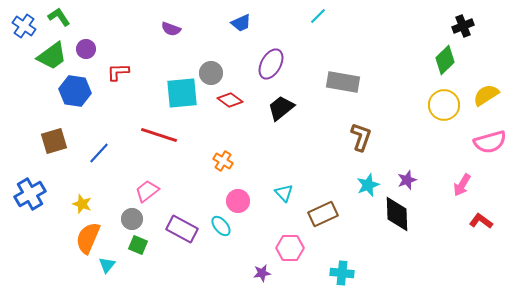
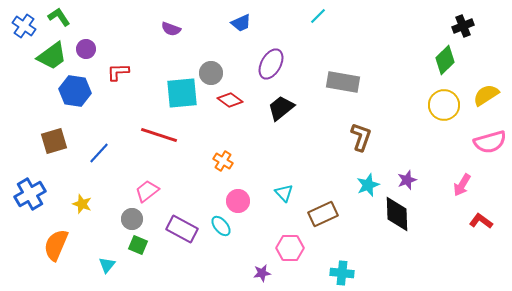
orange semicircle at (88, 238): moved 32 px left, 7 px down
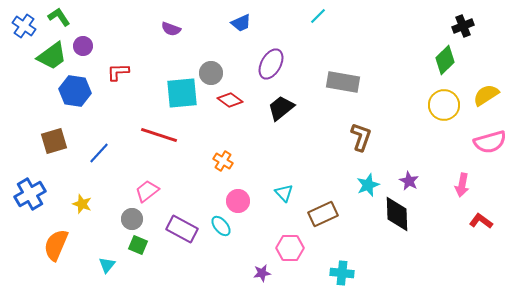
purple circle at (86, 49): moved 3 px left, 3 px up
purple star at (407, 180): moved 2 px right, 1 px down; rotated 24 degrees counterclockwise
pink arrow at (462, 185): rotated 20 degrees counterclockwise
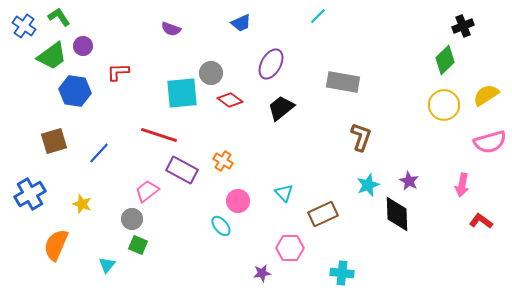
purple rectangle at (182, 229): moved 59 px up
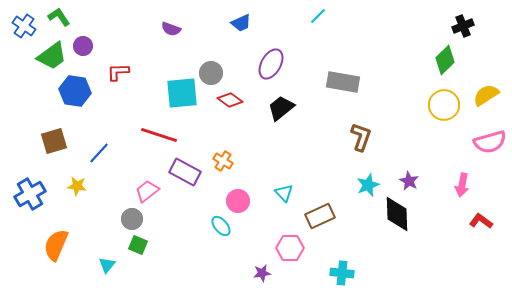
purple rectangle at (182, 170): moved 3 px right, 2 px down
yellow star at (82, 204): moved 5 px left, 18 px up; rotated 12 degrees counterclockwise
brown rectangle at (323, 214): moved 3 px left, 2 px down
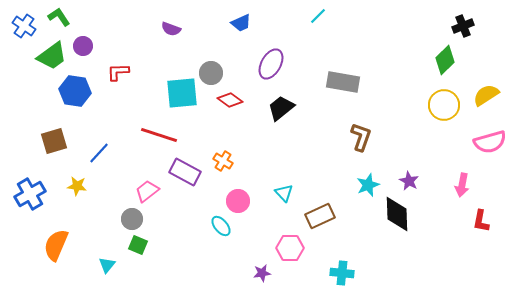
red L-shape at (481, 221): rotated 115 degrees counterclockwise
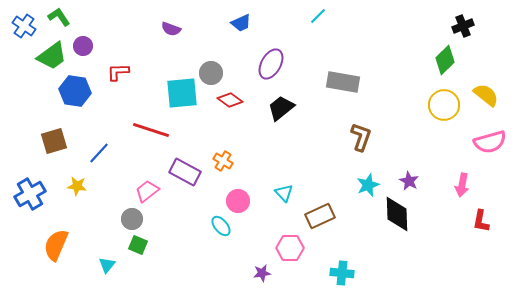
yellow semicircle at (486, 95): rotated 72 degrees clockwise
red line at (159, 135): moved 8 px left, 5 px up
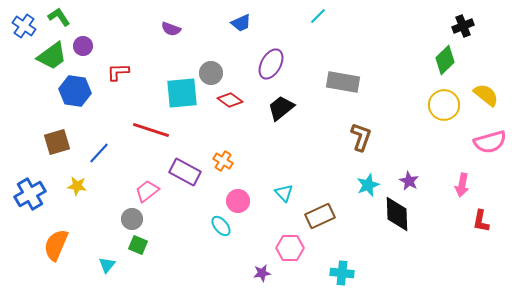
brown square at (54, 141): moved 3 px right, 1 px down
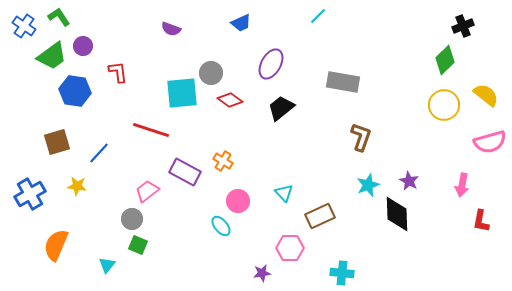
red L-shape at (118, 72): rotated 85 degrees clockwise
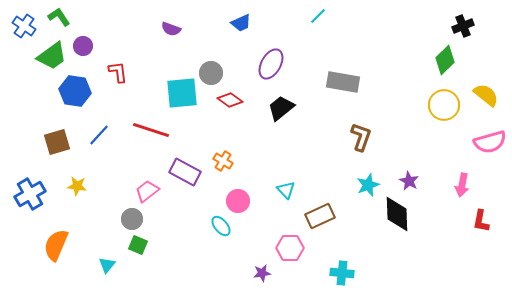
blue line at (99, 153): moved 18 px up
cyan triangle at (284, 193): moved 2 px right, 3 px up
